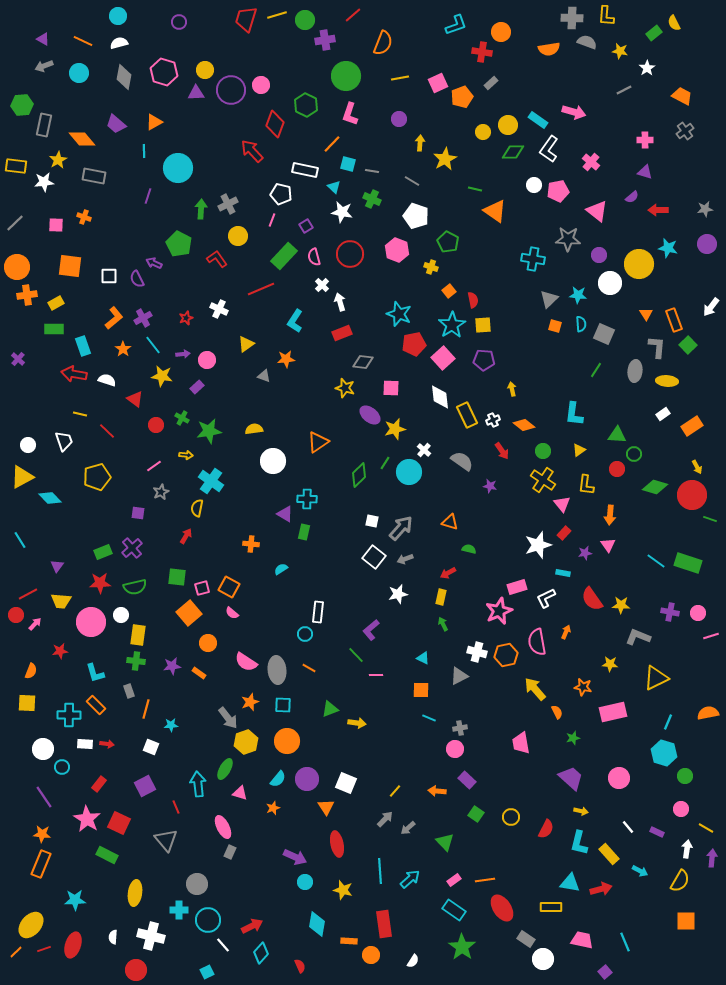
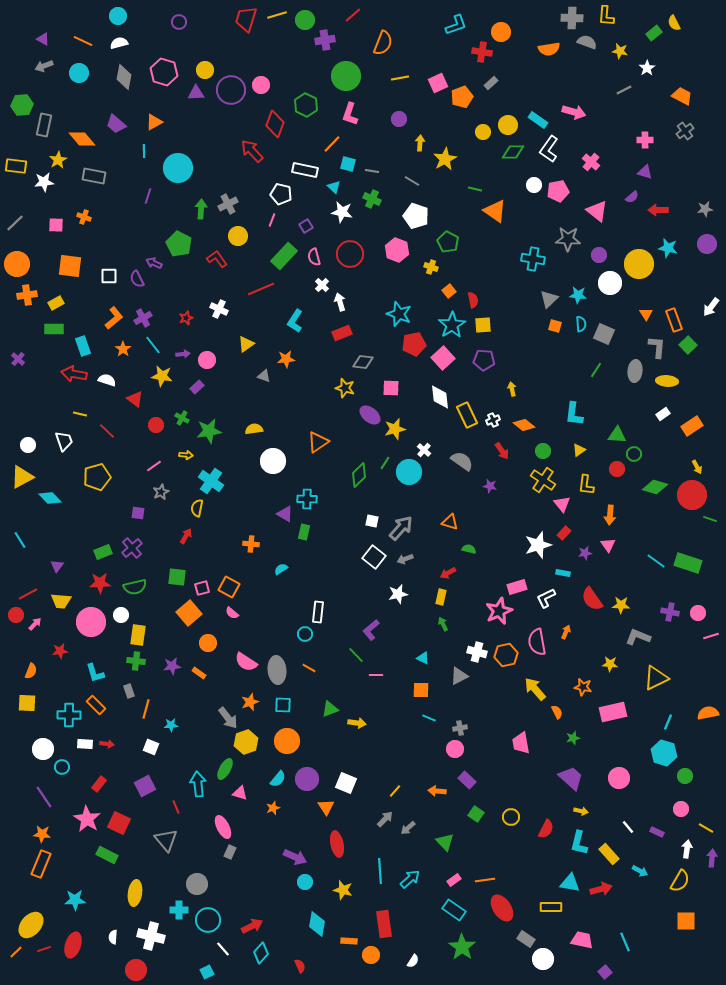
orange circle at (17, 267): moved 3 px up
white line at (223, 945): moved 4 px down
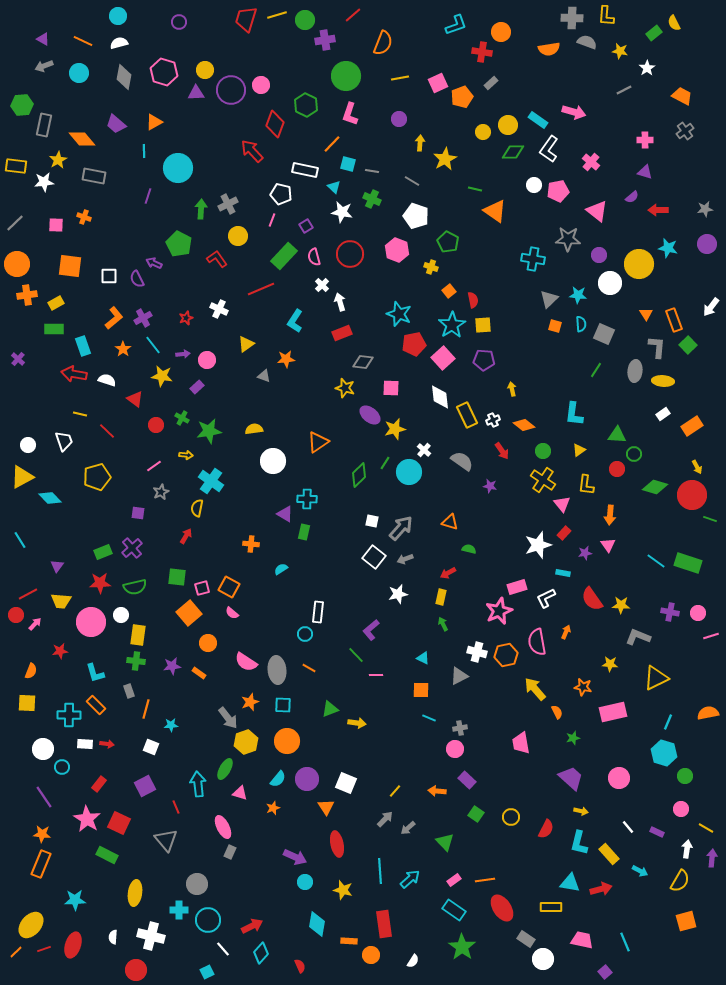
yellow ellipse at (667, 381): moved 4 px left
orange square at (686, 921): rotated 15 degrees counterclockwise
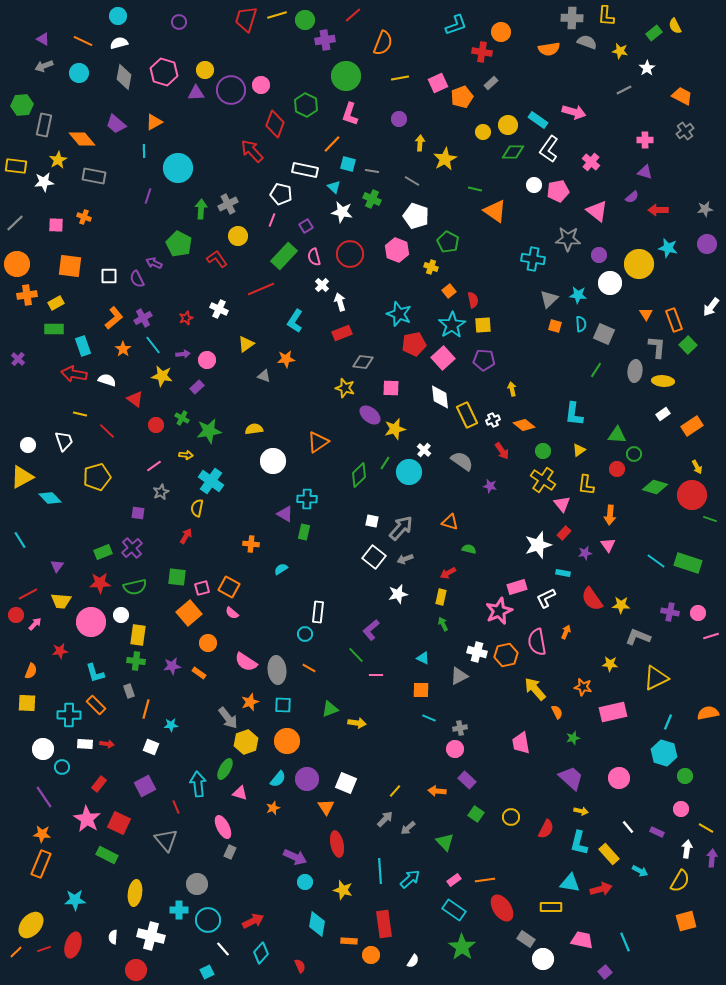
yellow semicircle at (674, 23): moved 1 px right, 3 px down
red arrow at (252, 926): moved 1 px right, 5 px up
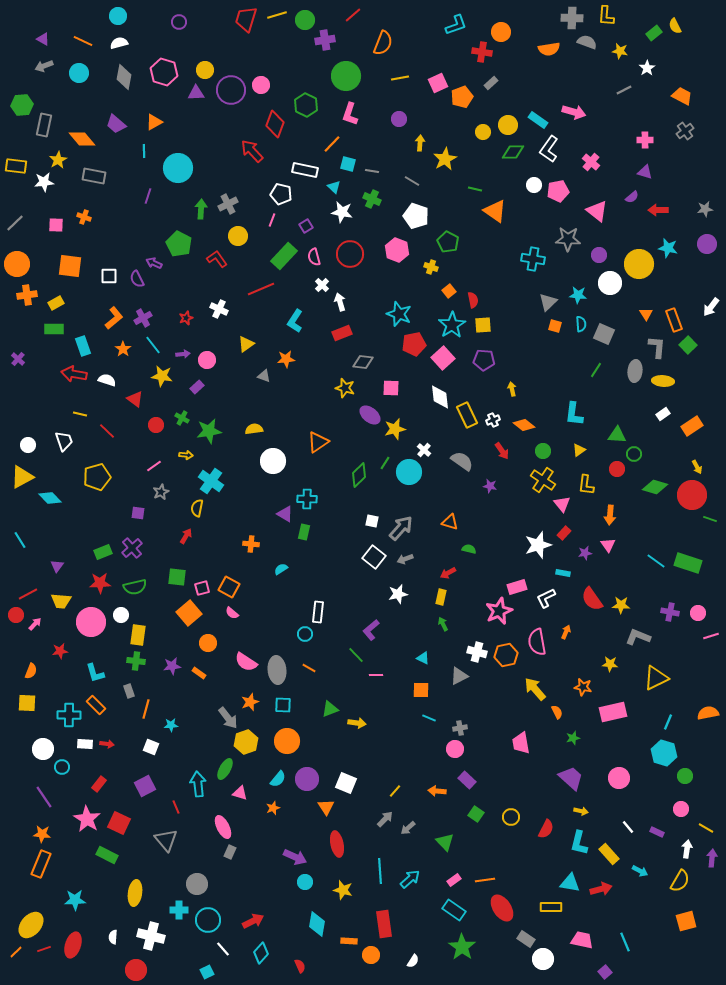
gray triangle at (549, 299): moved 1 px left, 3 px down
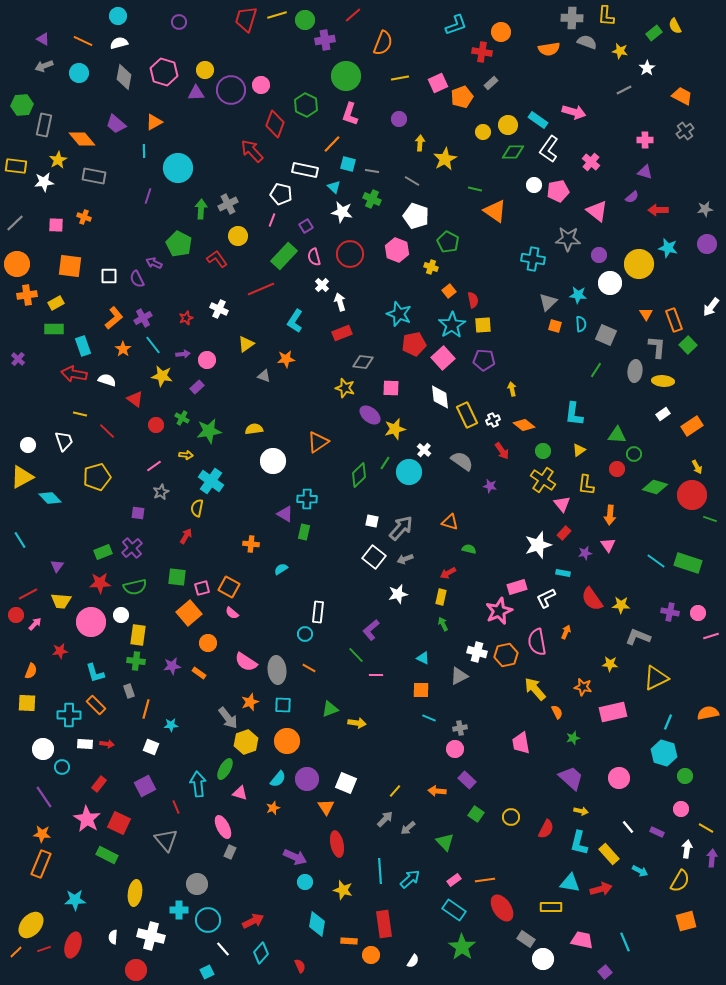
gray square at (604, 334): moved 2 px right, 1 px down
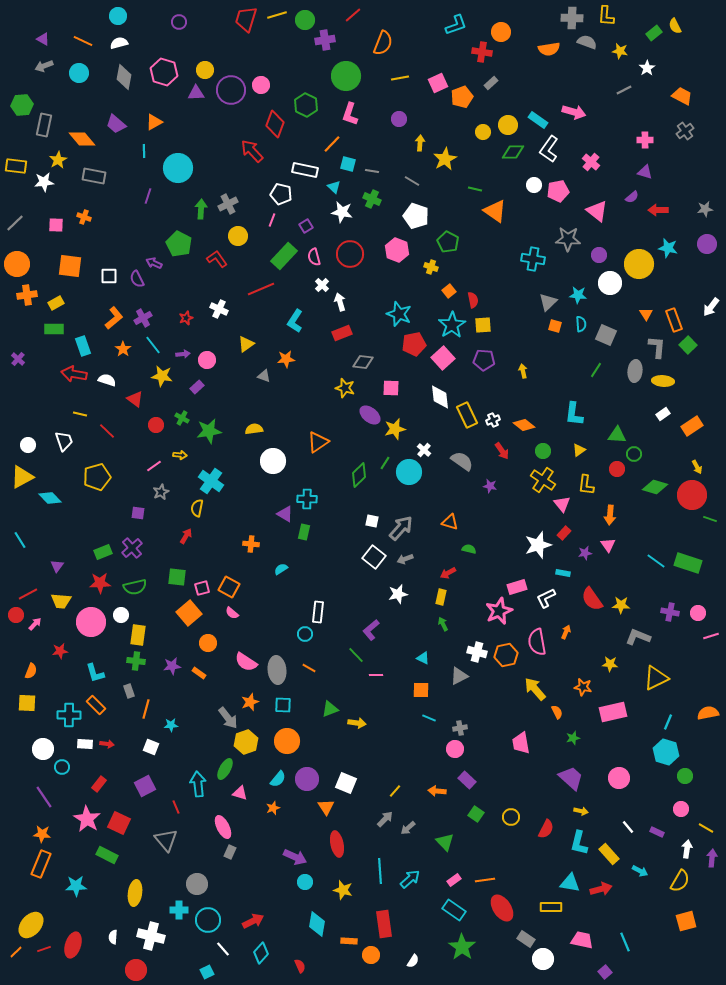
yellow arrow at (512, 389): moved 11 px right, 18 px up
yellow arrow at (186, 455): moved 6 px left
cyan hexagon at (664, 753): moved 2 px right, 1 px up
cyan star at (75, 900): moved 1 px right, 14 px up
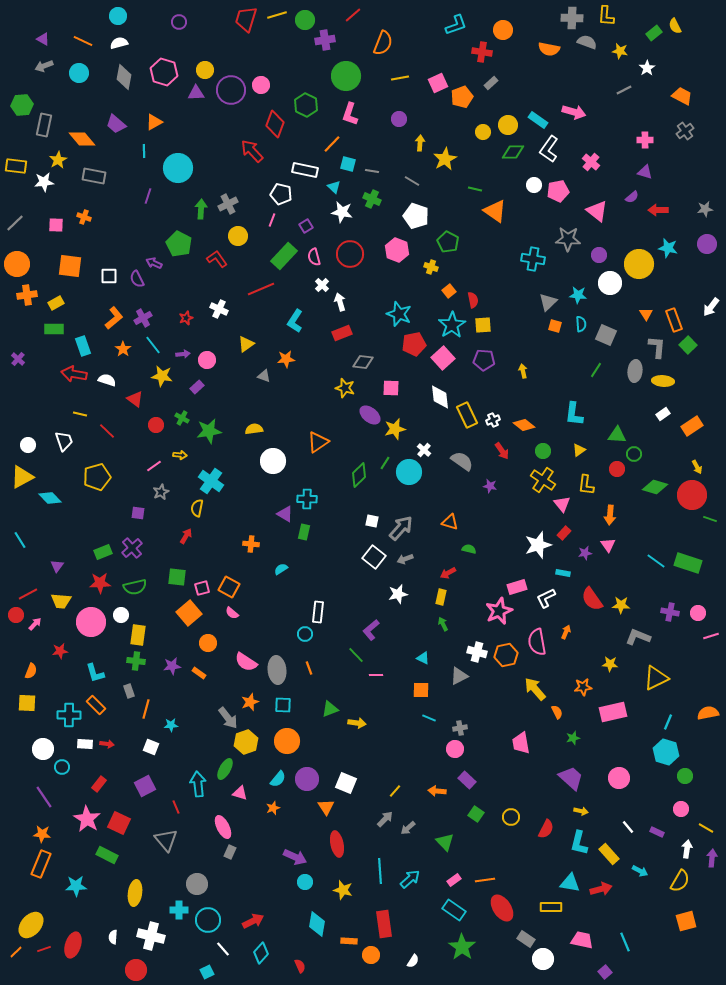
orange circle at (501, 32): moved 2 px right, 2 px up
orange semicircle at (549, 49): rotated 20 degrees clockwise
orange line at (309, 668): rotated 40 degrees clockwise
orange star at (583, 687): rotated 18 degrees counterclockwise
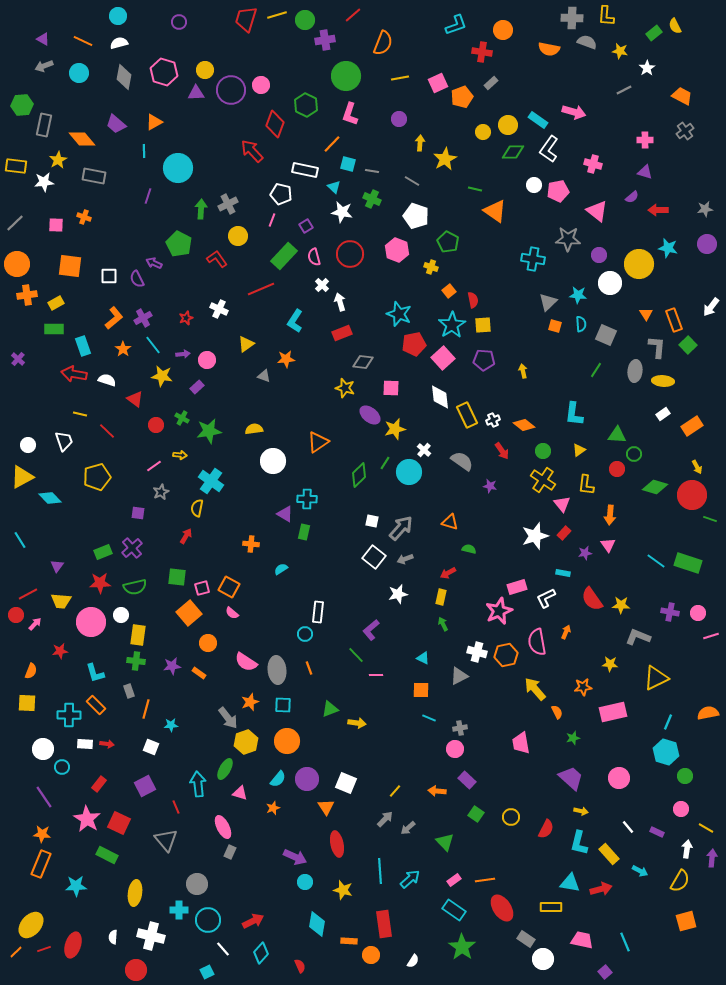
pink cross at (591, 162): moved 2 px right, 2 px down; rotated 24 degrees counterclockwise
white star at (538, 545): moved 3 px left, 9 px up
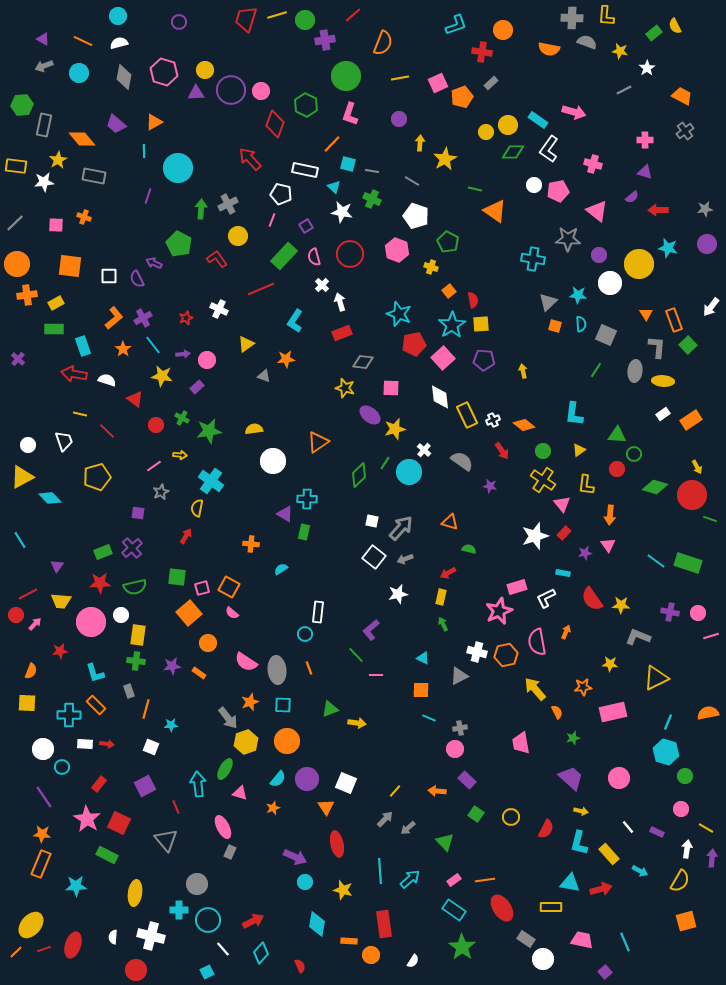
pink circle at (261, 85): moved 6 px down
yellow circle at (483, 132): moved 3 px right
red arrow at (252, 151): moved 2 px left, 8 px down
yellow square at (483, 325): moved 2 px left, 1 px up
orange rectangle at (692, 426): moved 1 px left, 6 px up
